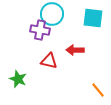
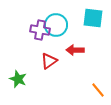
cyan circle: moved 4 px right, 11 px down
red triangle: rotated 48 degrees counterclockwise
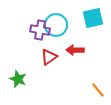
cyan square: rotated 20 degrees counterclockwise
red triangle: moved 4 px up
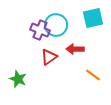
purple cross: rotated 12 degrees clockwise
red arrow: moved 1 px up
orange line: moved 5 px left, 15 px up; rotated 14 degrees counterclockwise
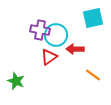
cyan circle: moved 10 px down
purple cross: rotated 12 degrees counterclockwise
green star: moved 2 px left, 2 px down
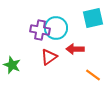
cyan circle: moved 7 px up
green star: moved 4 px left, 16 px up
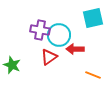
cyan circle: moved 3 px right, 7 px down
orange line: rotated 14 degrees counterclockwise
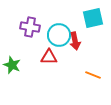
purple cross: moved 10 px left, 3 px up
red arrow: moved 8 px up; rotated 102 degrees counterclockwise
red triangle: rotated 36 degrees clockwise
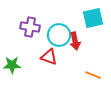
red triangle: rotated 18 degrees clockwise
green star: rotated 24 degrees counterclockwise
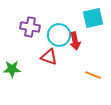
green star: moved 4 px down
